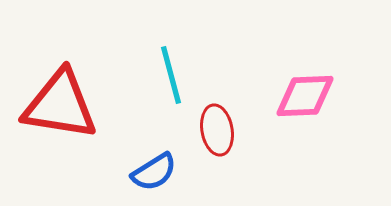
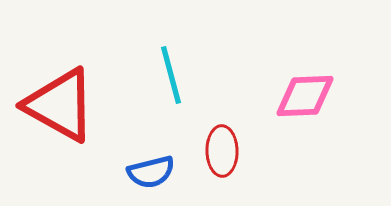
red triangle: rotated 20 degrees clockwise
red ellipse: moved 5 px right, 21 px down; rotated 9 degrees clockwise
blue semicircle: moved 3 px left; rotated 18 degrees clockwise
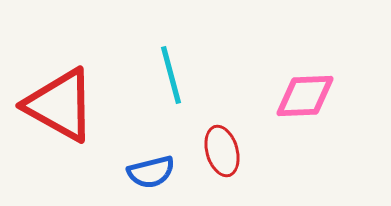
red ellipse: rotated 15 degrees counterclockwise
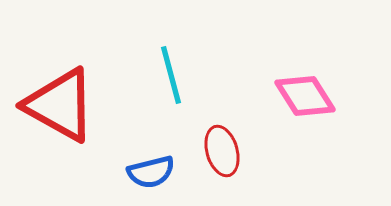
pink diamond: rotated 60 degrees clockwise
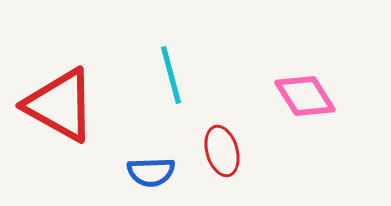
blue semicircle: rotated 12 degrees clockwise
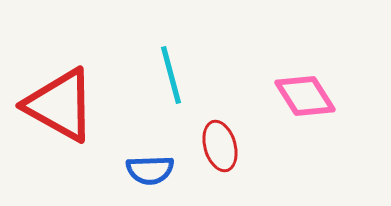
red ellipse: moved 2 px left, 5 px up
blue semicircle: moved 1 px left, 2 px up
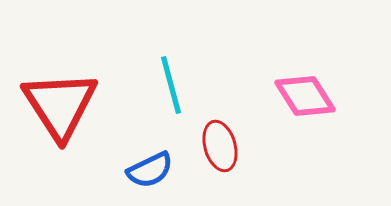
cyan line: moved 10 px down
red triangle: rotated 28 degrees clockwise
blue semicircle: rotated 24 degrees counterclockwise
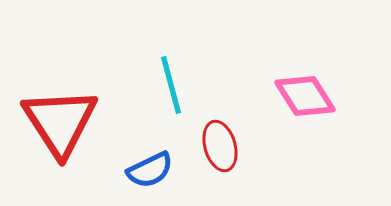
red triangle: moved 17 px down
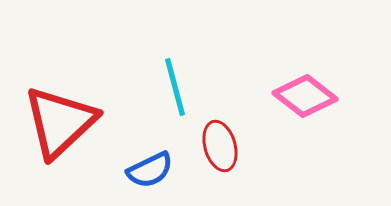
cyan line: moved 4 px right, 2 px down
pink diamond: rotated 20 degrees counterclockwise
red triangle: rotated 20 degrees clockwise
